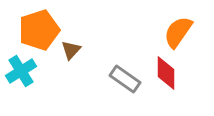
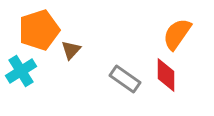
orange semicircle: moved 1 px left, 2 px down
red diamond: moved 2 px down
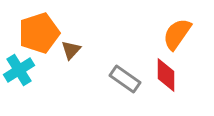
orange pentagon: moved 3 px down
cyan cross: moved 2 px left, 1 px up
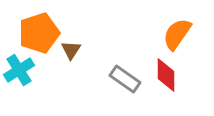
brown triangle: rotated 10 degrees counterclockwise
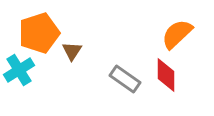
orange semicircle: rotated 12 degrees clockwise
brown triangle: moved 1 px right, 1 px down
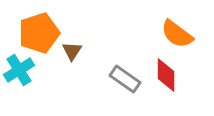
orange semicircle: rotated 100 degrees counterclockwise
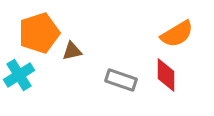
orange semicircle: rotated 68 degrees counterclockwise
brown triangle: rotated 45 degrees clockwise
cyan cross: moved 5 px down
gray rectangle: moved 4 px left, 1 px down; rotated 16 degrees counterclockwise
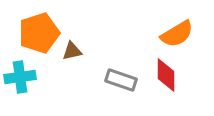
cyan cross: moved 1 px right, 2 px down; rotated 24 degrees clockwise
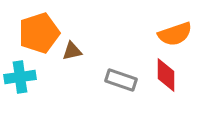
orange semicircle: moved 2 px left; rotated 12 degrees clockwise
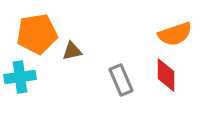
orange pentagon: moved 2 px left, 1 px down; rotated 9 degrees clockwise
gray rectangle: rotated 48 degrees clockwise
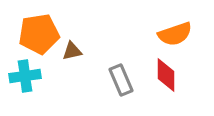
orange pentagon: moved 2 px right
cyan cross: moved 5 px right, 1 px up
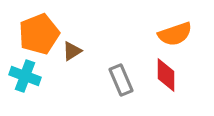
orange pentagon: rotated 12 degrees counterclockwise
brown triangle: rotated 20 degrees counterclockwise
cyan cross: rotated 28 degrees clockwise
